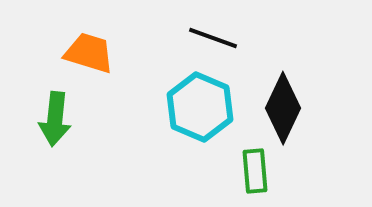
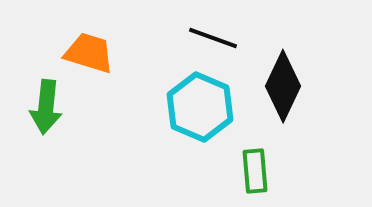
black diamond: moved 22 px up
green arrow: moved 9 px left, 12 px up
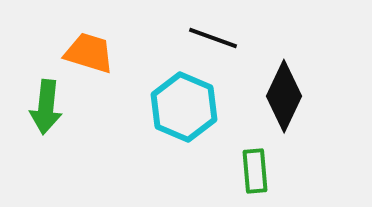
black diamond: moved 1 px right, 10 px down
cyan hexagon: moved 16 px left
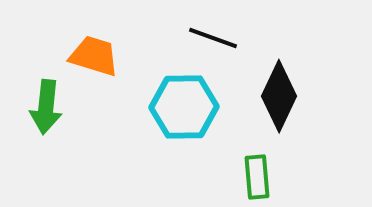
orange trapezoid: moved 5 px right, 3 px down
black diamond: moved 5 px left
cyan hexagon: rotated 24 degrees counterclockwise
green rectangle: moved 2 px right, 6 px down
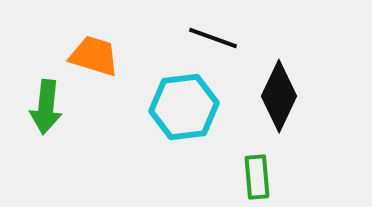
cyan hexagon: rotated 6 degrees counterclockwise
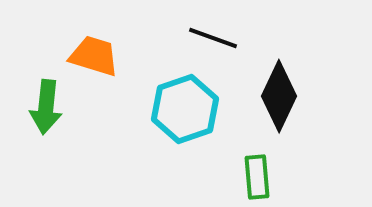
cyan hexagon: moved 1 px right, 2 px down; rotated 12 degrees counterclockwise
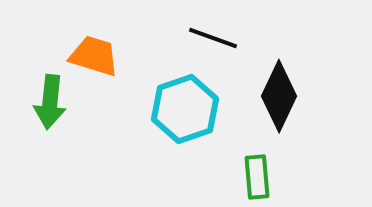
green arrow: moved 4 px right, 5 px up
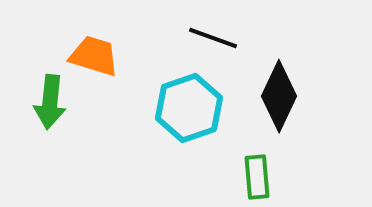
cyan hexagon: moved 4 px right, 1 px up
